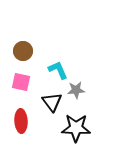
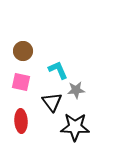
black star: moved 1 px left, 1 px up
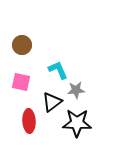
brown circle: moved 1 px left, 6 px up
black triangle: rotated 30 degrees clockwise
red ellipse: moved 8 px right
black star: moved 2 px right, 4 px up
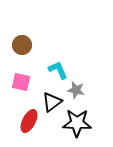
gray star: rotated 18 degrees clockwise
red ellipse: rotated 30 degrees clockwise
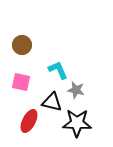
black triangle: rotated 50 degrees clockwise
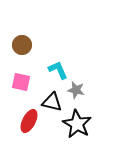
black star: moved 1 px down; rotated 28 degrees clockwise
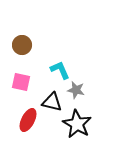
cyan L-shape: moved 2 px right
red ellipse: moved 1 px left, 1 px up
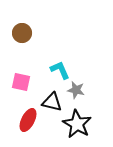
brown circle: moved 12 px up
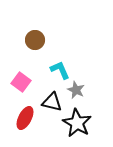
brown circle: moved 13 px right, 7 px down
pink square: rotated 24 degrees clockwise
gray star: rotated 12 degrees clockwise
red ellipse: moved 3 px left, 2 px up
black star: moved 1 px up
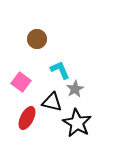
brown circle: moved 2 px right, 1 px up
gray star: moved 1 px left, 1 px up; rotated 18 degrees clockwise
red ellipse: moved 2 px right
